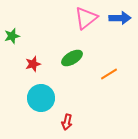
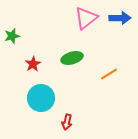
green ellipse: rotated 15 degrees clockwise
red star: rotated 14 degrees counterclockwise
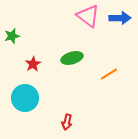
pink triangle: moved 2 px right, 2 px up; rotated 45 degrees counterclockwise
cyan circle: moved 16 px left
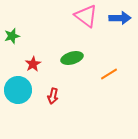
pink triangle: moved 2 px left
cyan circle: moved 7 px left, 8 px up
red arrow: moved 14 px left, 26 px up
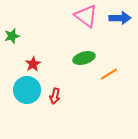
green ellipse: moved 12 px right
cyan circle: moved 9 px right
red arrow: moved 2 px right
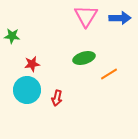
pink triangle: rotated 25 degrees clockwise
green star: rotated 21 degrees clockwise
red star: moved 1 px left; rotated 21 degrees clockwise
red arrow: moved 2 px right, 2 px down
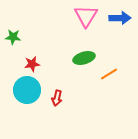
green star: moved 1 px right, 1 px down
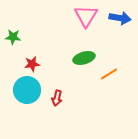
blue arrow: rotated 10 degrees clockwise
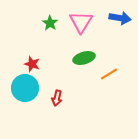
pink triangle: moved 5 px left, 6 px down
green star: moved 37 px right, 14 px up; rotated 28 degrees clockwise
red star: rotated 28 degrees clockwise
cyan circle: moved 2 px left, 2 px up
